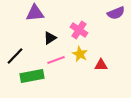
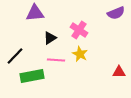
pink line: rotated 24 degrees clockwise
red triangle: moved 18 px right, 7 px down
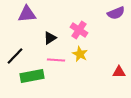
purple triangle: moved 8 px left, 1 px down
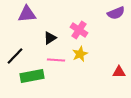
yellow star: rotated 21 degrees clockwise
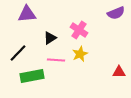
black line: moved 3 px right, 3 px up
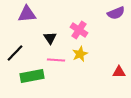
black triangle: rotated 32 degrees counterclockwise
black line: moved 3 px left
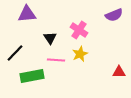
purple semicircle: moved 2 px left, 2 px down
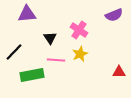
black line: moved 1 px left, 1 px up
green rectangle: moved 1 px up
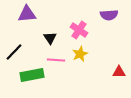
purple semicircle: moved 5 px left; rotated 18 degrees clockwise
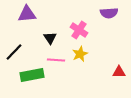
purple semicircle: moved 2 px up
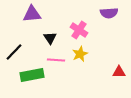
purple triangle: moved 5 px right
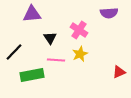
red triangle: rotated 24 degrees counterclockwise
